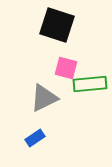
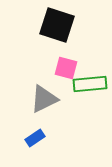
gray triangle: moved 1 px down
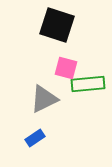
green rectangle: moved 2 px left
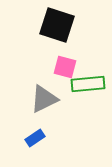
pink square: moved 1 px left, 1 px up
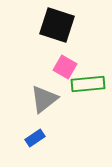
pink square: rotated 15 degrees clockwise
gray triangle: rotated 12 degrees counterclockwise
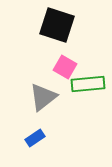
gray triangle: moved 1 px left, 2 px up
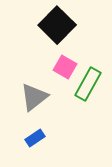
black square: rotated 27 degrees clockwise
green rectangle: rotated 56 degrees counterclockwise
gray triangle: moved 9 px left
